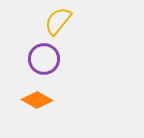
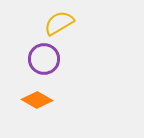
yellow semicircle: moved 1 px right, 2 px down; rotated 20 degrees clockwise
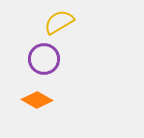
yellow semicircle: moved 1 px up
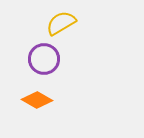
yellow semicircle: moved 2 px right, 1 px down
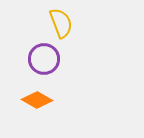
yellow semicircle: rotated 100 degrees clockwise
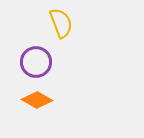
purple circle: moved 8 px left, 3 px down
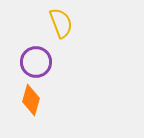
orange diamond: moved 6 px left; rotated 76 degrees clockwise
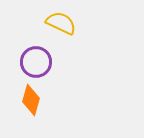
yellow semicircle: rotated 44 degrees counterclockwise
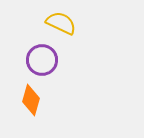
purple circle: moved 6 px right, 2 px up
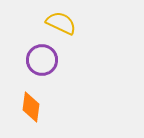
orange diamond: moved 7 px down; rotated 8 degrees counterclockwise
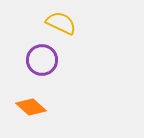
orange diamond: rotated 56 degrees counterclockwise
